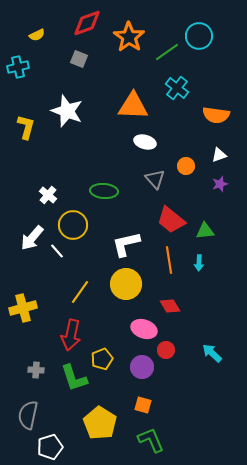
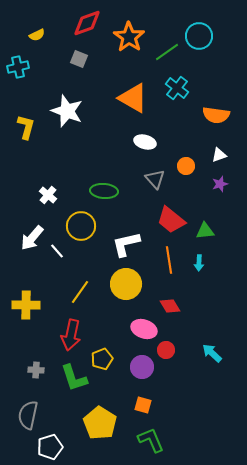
orange triangle at (133, 106): moved 8 px up; rotated 28 degrees clockwise
yellow circle at (73, 225): moved 8 px right, 1 px down
yellow cross at (23, 308): moved 3 px right, 3 px up; rotated 16 degrees clockwise
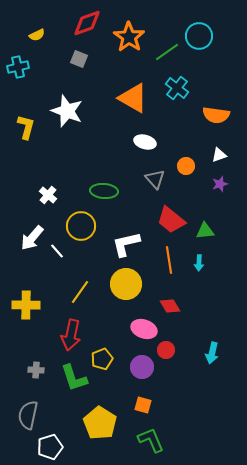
cyan arrow at (212, 353): rotated 120 degrees counterclockwise
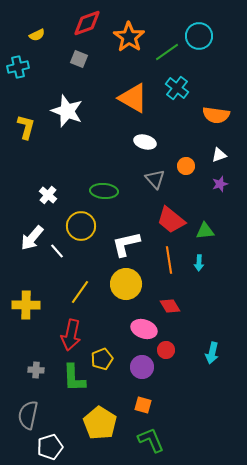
green L-shape at (74, 378): rotated 16 degrees clockwise
